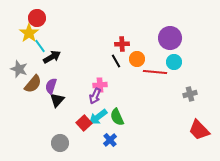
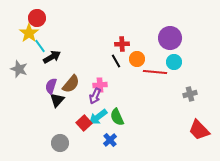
brown semicircle: moved 38 px right
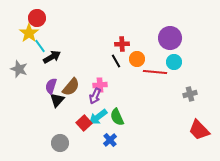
brown semicircle: moved 3 px down
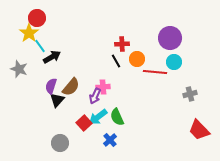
pink cross: moved 3 px right, 2 px down
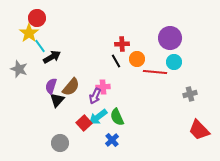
blue cross: moved 2 px right
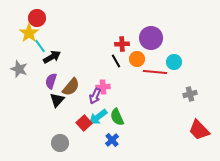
purple circle: moved 19 px left
purple semicircle: moved 5 px up
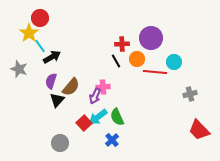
red circle: moved 3 px right
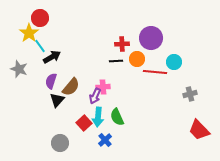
black line: rotated 64 degrees counterclockwise
cyan arrow: rotated 48 degrees counterclockwise
blue cross: moved 7 px left
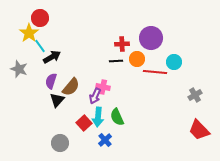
pink cross: rotated 16 degrees clockwise
gray cross: moved 5 px right, 1 px down; rotated 16 degrees counterclockwise
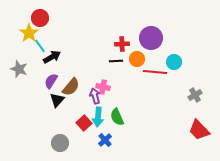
purple semicircle: rotated 14 degrees clockwise
purple arrow: rotated 140 degrees clockwise
